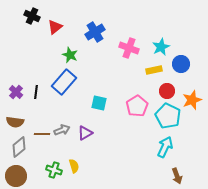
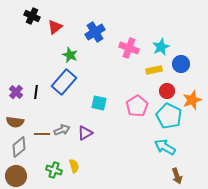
cyan pentagon: moved 1 px right
cyan arrow: rotated 85 degrees counterclockwise
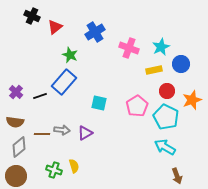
black line: moved 4 px right, 4 px down; rotated 64 degrees clockwise
cyan pentagon: moved 3 px left, 1 px down
gray arrow: rotated 28 degrees clockwise
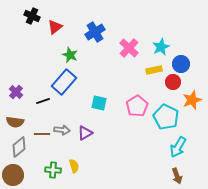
pink cross: rotated 24 degrees clockwise
red circle: moved 6 px right, 9 px up
black line: moved 3 px right, 5 px down
cyan arrow: moved 13 px right; rotated 90 degrees counterclockwise
green cross: moved 1 px left; rotated 14 degrees counterclockwise
brown circle: moved 3 px left, 1 px up
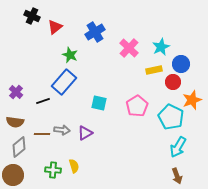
cyan pentagon: moved 5 px right
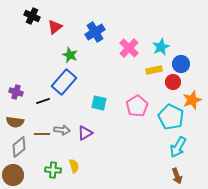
purple cross: rotated 24 degrees counterclockwise
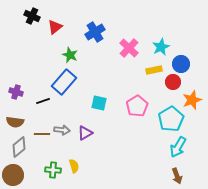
cyan pentagon: moved 2 px down; rotated 15 degrees clockwise
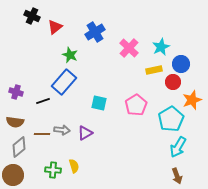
pink pentagon: moved 1 px left, 1 px up
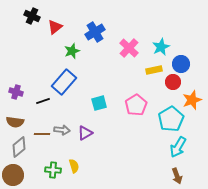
green star: moved 2 px right, 4 px up; rotated 28 degrees clockwise
cyan square: rotated 28 degrees counterclockwise
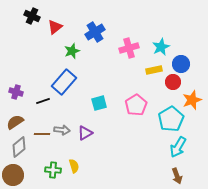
pink cross: rotated 30 degrees clockwise
brown semicircle: rotated 138 degrees clockwise
